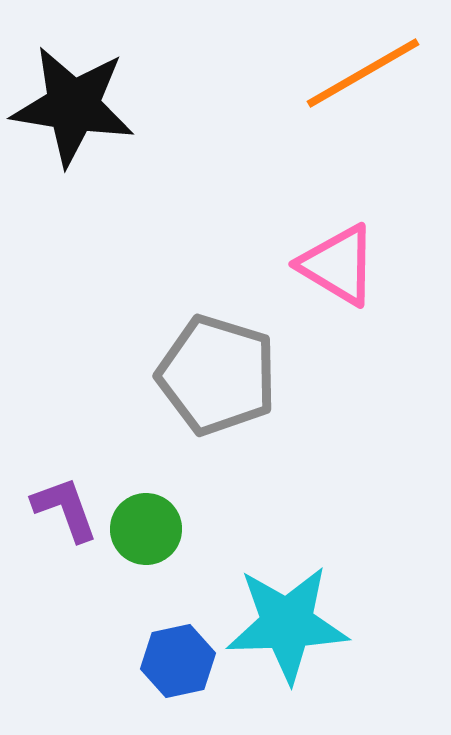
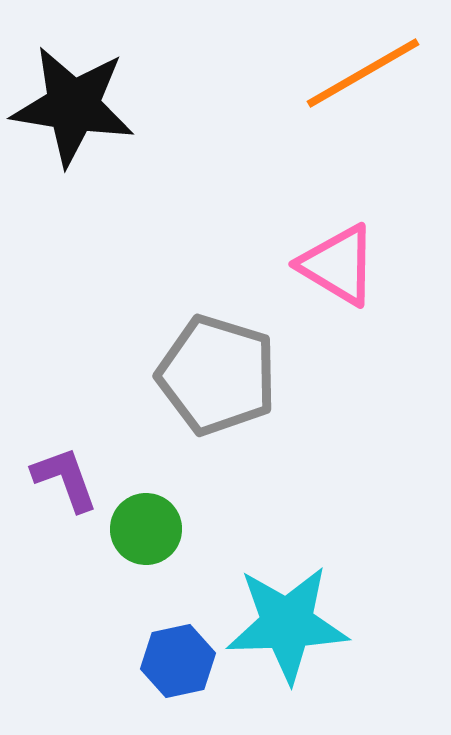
purple L-shape: moved 30 px up
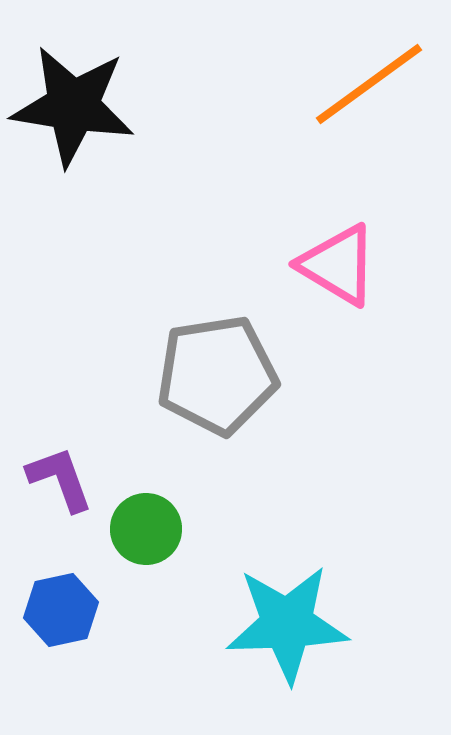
orange line: moved 6 px right, 11 px down; rotated 6 degrees counterclockwise
gray pentagon: rotated 26 degrees counterclockwise
purple L-shape: moved 5 px left
blue hexagon: moved 117 px left, 51 px up
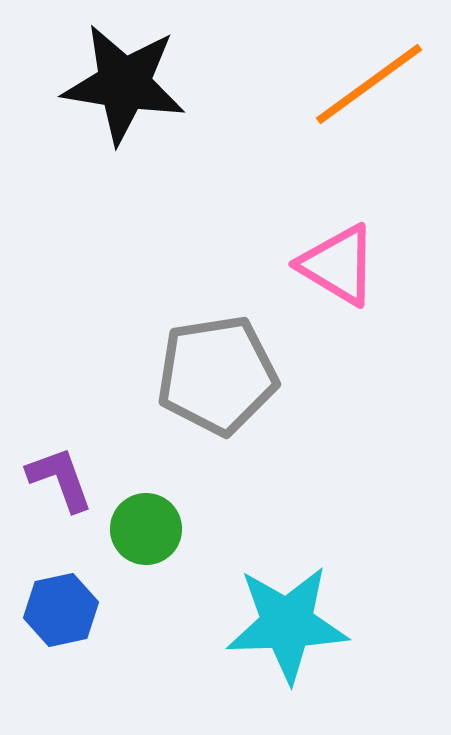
black star: moved 51 px right, 22 px up
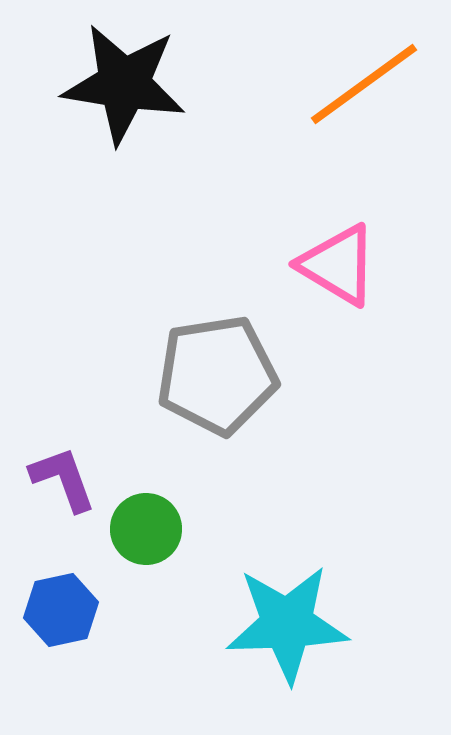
orange line: moved 5 px left
purple L-shape: moved 3 px right
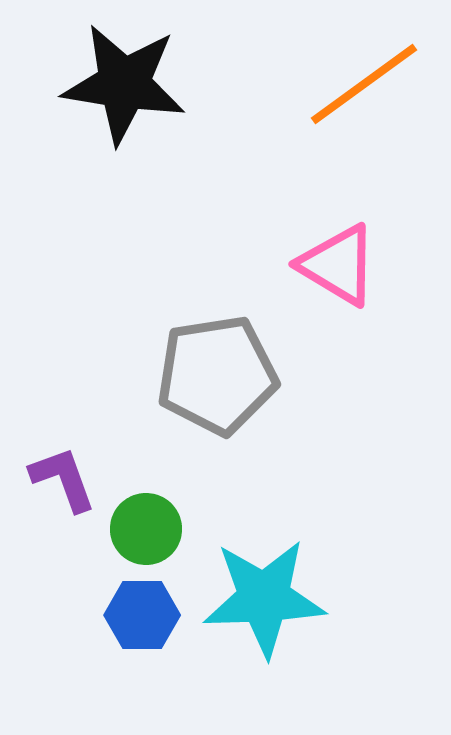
blue hexagon: moved 81 px right, 5 px down; rotated 12 degrees clockwise
cyan star: moved 23 px left, 26 px up
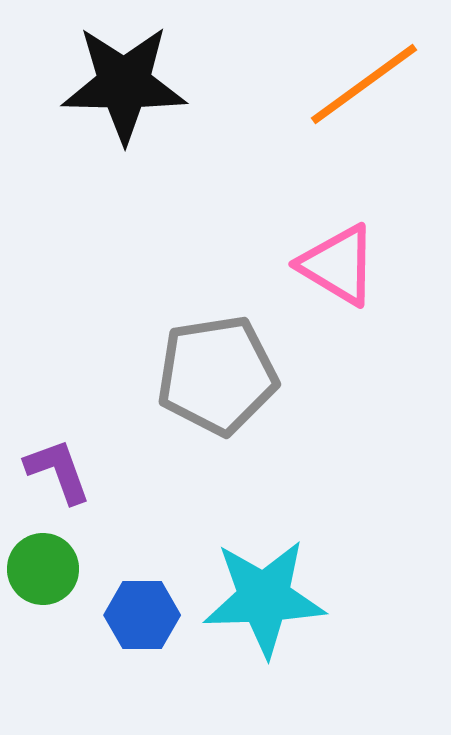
black star: rotated 8 degrees counterclockwise
purple L-shape: moved 5 px left, 8 px up
green circle: moved 103 px left, 40 px down
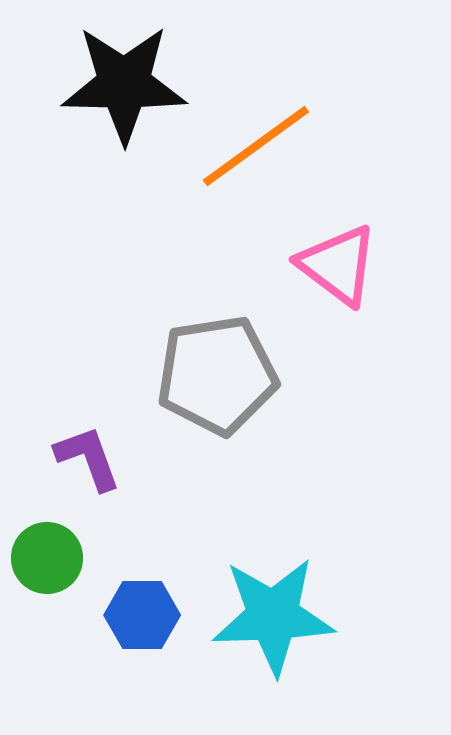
orange line: moved 108 px left, 62 px down
pink triangle: rotated 6 degrees clockwise
purple L-shape: moved 30 px right, 13 px up
green circle: moved 4 px right, 11 px up
cyan star: moved 9 px right, 18 px down
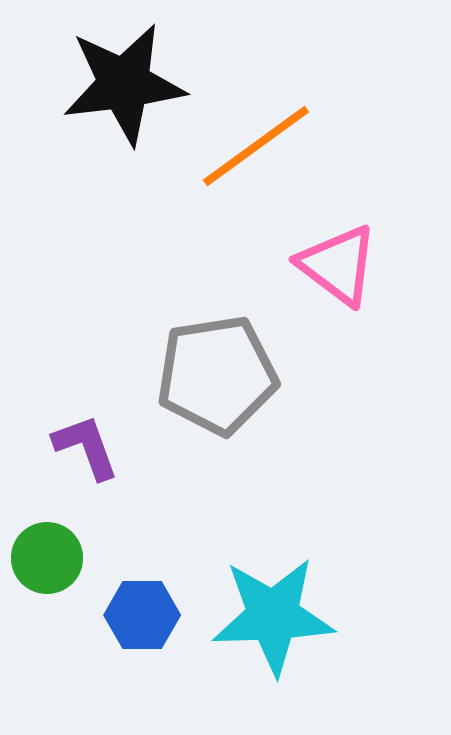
black star: rotated 8 degrees counterclockwise
purple L-shape: moved 2 px left, 11 px up
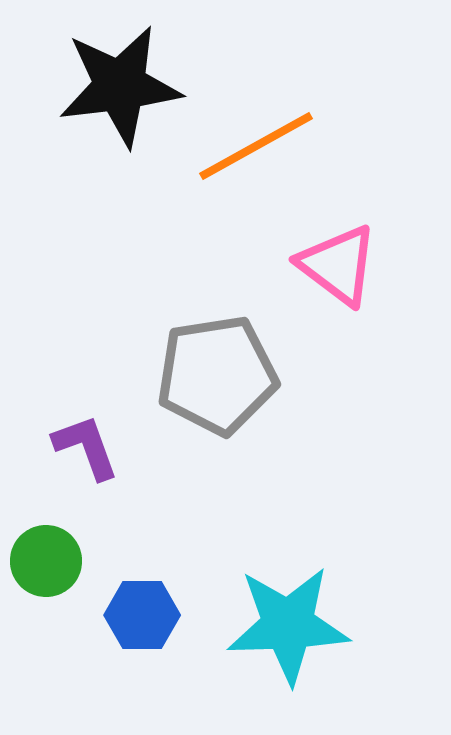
black star: moved 4 px left, 2 px down
orange line: rotated 7 degrees clockwise
green circle: moved 1 px left, 3 px down
cyan star: moved 15 px right, 9 px down
